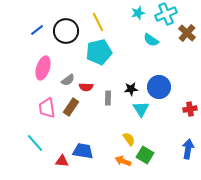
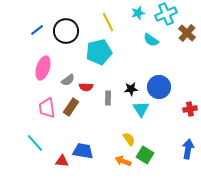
yellow line: moved 10 px right
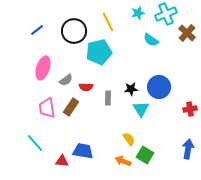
black circle: moved 8 px right
gray semicircle: moved 2 px left
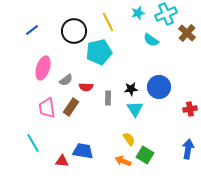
blue line: moved 5 px left
cyan triangle: moved 6 px left
cyan line: moved 2 px left; rotated 12 degrees clockwise
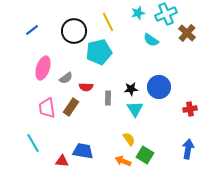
gray semicircle: moved 2 px up
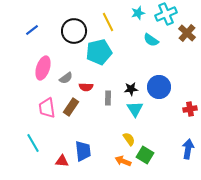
blue trapezoid: rotated 75 degrees clockwise
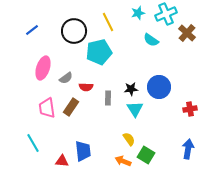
green square: moved 1 px right
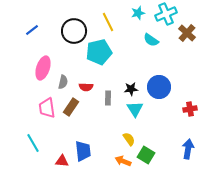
gray semicircle: moved 3 px left, 4 px down; rotated 40 degrees counterclockwise
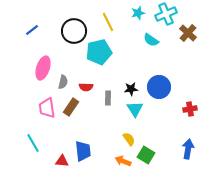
brown cross: moved 1 px right
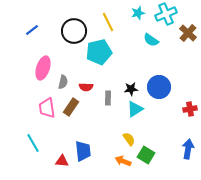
cyan triangle: rotated 30 degrees clockwise
